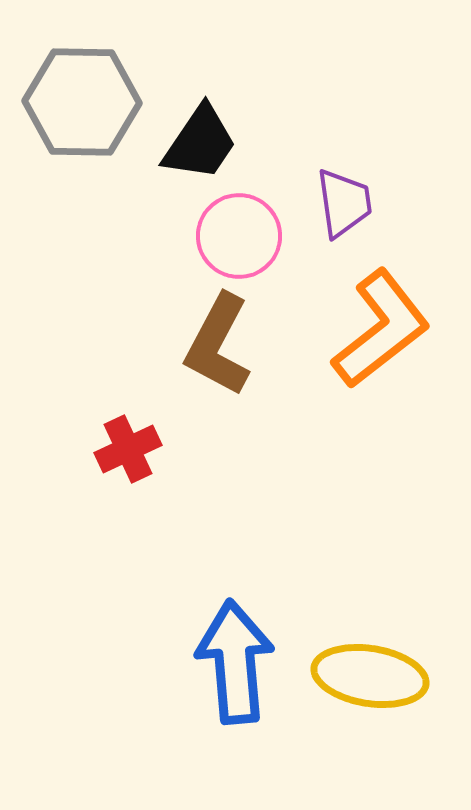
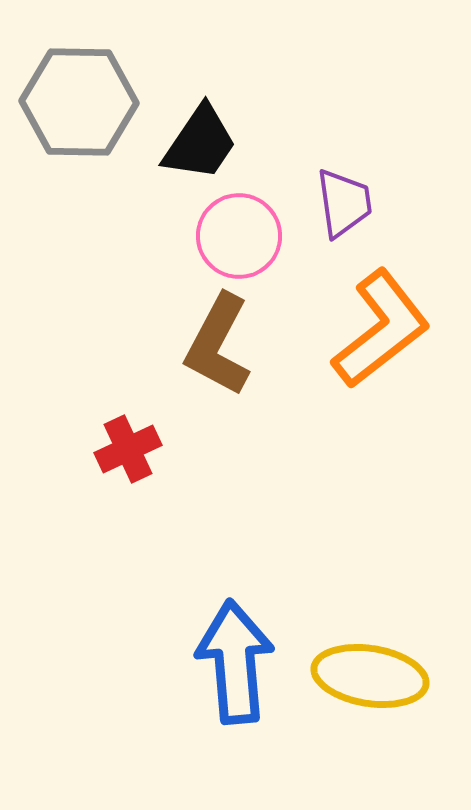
gray hexagon: moved 3 px left
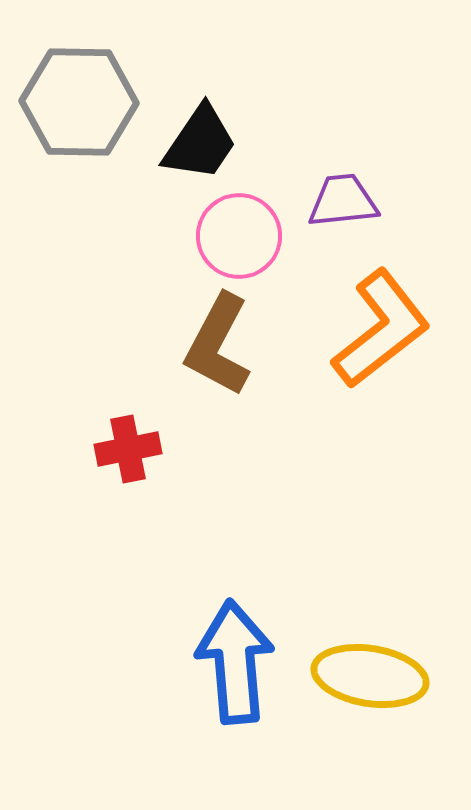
purple trapezoid: moved 1 px left, 2 px up; rotated 88 degrees counterclockwise
red cross: rotated 14 degrees clockwise
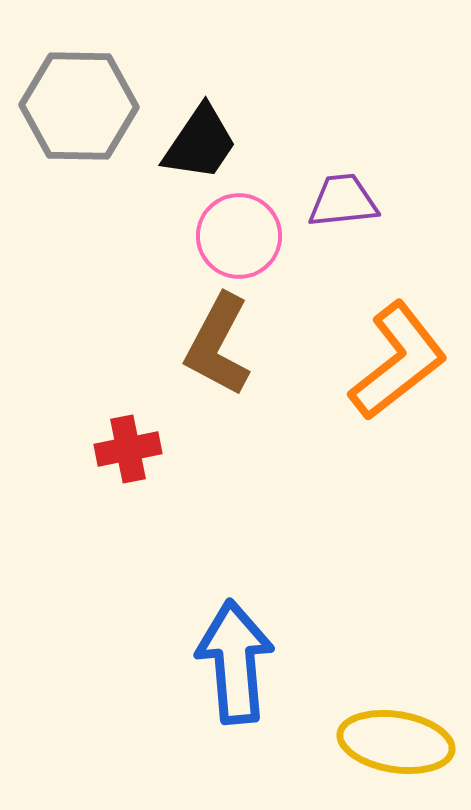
gray hexagon: moved 4 px down
orange L-shape: moved 17 px right, 32 px down
yellow ellipse: moved 26 px right, 66 px down
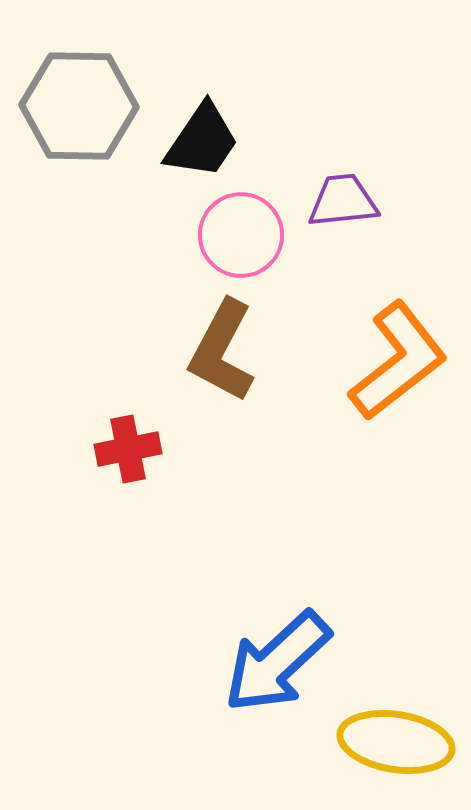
black trapezoid: moved 2 px right, 2 px up
pink circle: moved 2 px right, 1 px up
brown L-shape: moved 4 px right, 6 px down
blue arrow: moved 42 px right; rotated 128 degrees counterclockwise
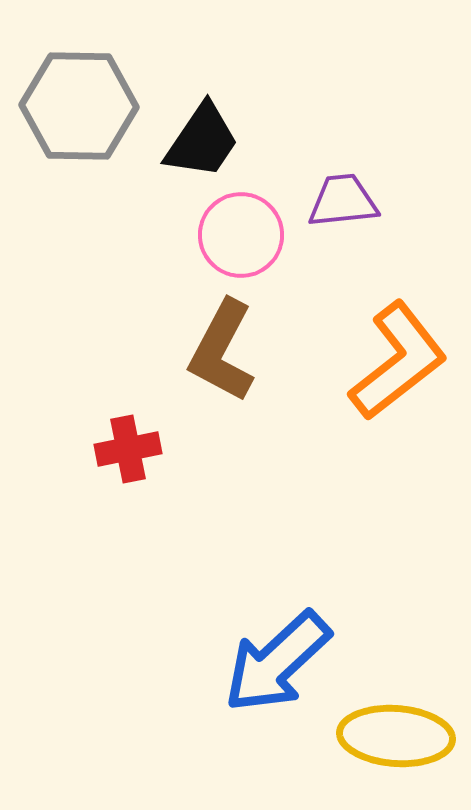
yellow ellipse: moved 6 px up; rotated 5 degrees counterclockwise
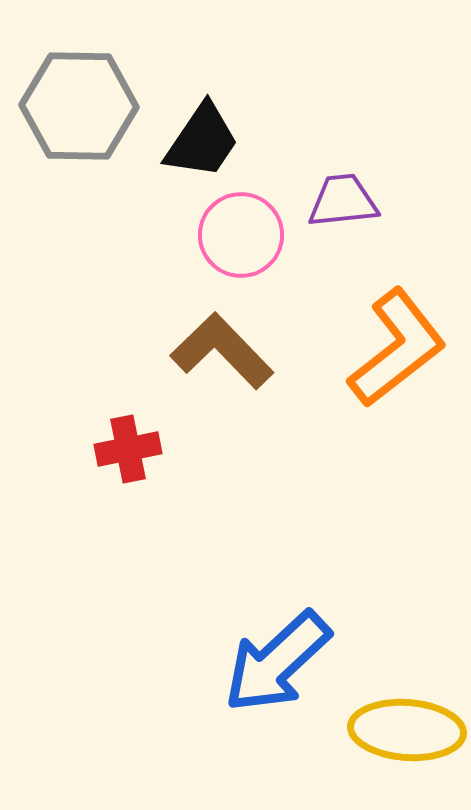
brown L-shape: rotated 108 degrees clockwise
orange L-shape: moved 1 px left, 13 px up
yellow ellipse: moved 11 px right, 6 px up
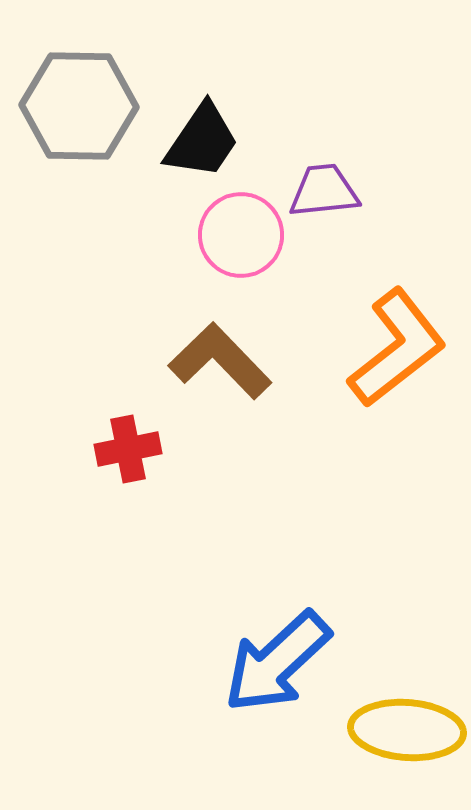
purple trapezoid: moved 19 px left, 10 px up
brown L-shape: moved 2 px left, 10 px down
